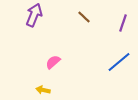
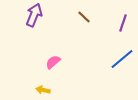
blue line: moved 3 px right, 3 px up
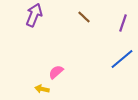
pink semicircle: moved 3 px right, 10 px down
yellow arrow: moved 1 px left, 1 px up
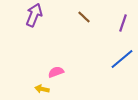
pink semicircle: rotated 21 degrees clockwise
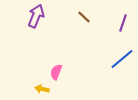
purple arrow: moved 2 px right, 1 px down
pink semicircle: rotated 49 degrees counterclockwise
